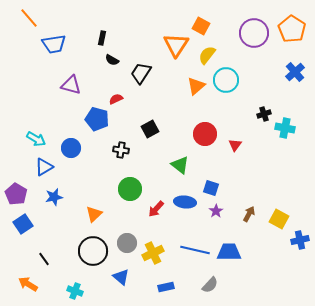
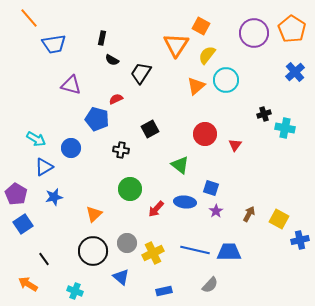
blue rectangle at (166, 287): moved 2 px left, 4 px down
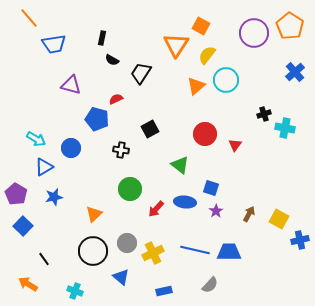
orange pentagon at (292, 29): moved 2 px left, 3 px up
blue square at (23, 224): moved 2 px down; rotated 12 degrees counterclockwise
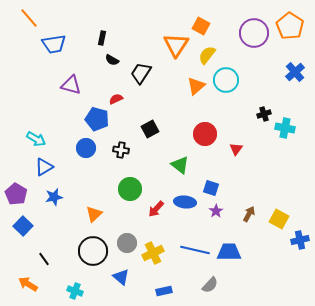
red triangle at (235, 145): moved 1 px right, 4 px down
blue circle at (71, 148): moved 15 px right
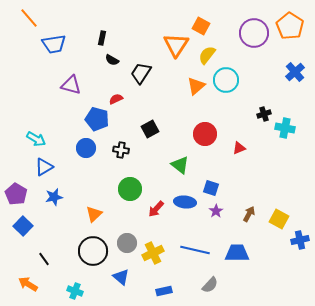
red triangle at (236, 149): moved 3 px right, 1 px up; rotated 32 degrees clockwise
blue trapezoid at (229, 252): moved 8 px right, 1 px down
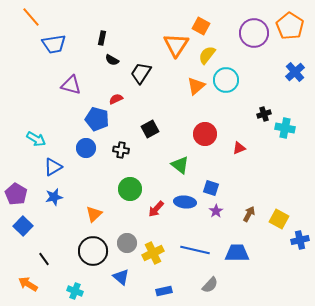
orange line at (29, 18): moved 2 px right, 1 px up
blue triangle at (44, 167): moved 9 px right
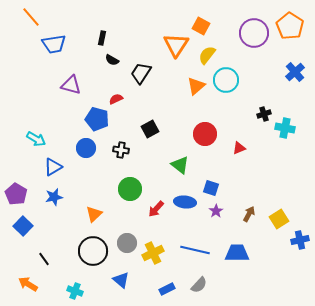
yellow square at (279, 219): rotated 30 degrees clockwise
blue triangle at (121, 277): moved 3 px down
gray semicircle at (210, 285): moved 11 px left
blue rectangle at (164, 291): moved 3 px right, 2 px up; rotated 14 degrees counterclockwise
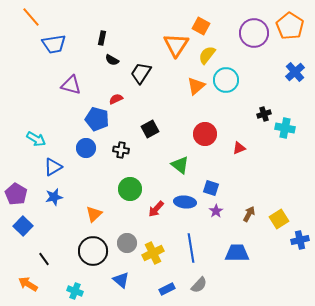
blue line at (195, 250): moved 4 px left, 2 px up; rotated 68 degrees clockwise
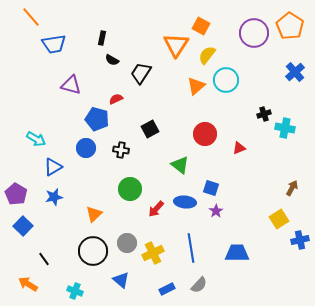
brown arrow at (249, 214): moved 43 px right, 26 px up
